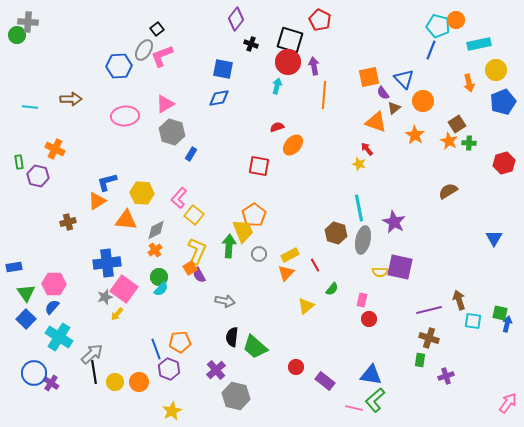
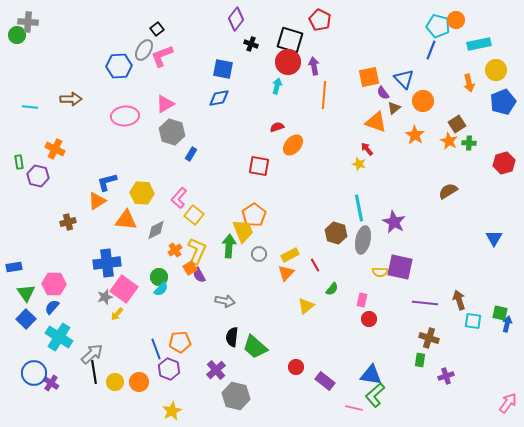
orange cross at (155, 250): moved 20 px right
purple line at (429, 310): moved 4 px left, 7 px up; rotated 20 degrees clockwise
green L-shape at (375, 400): moved 5 px up
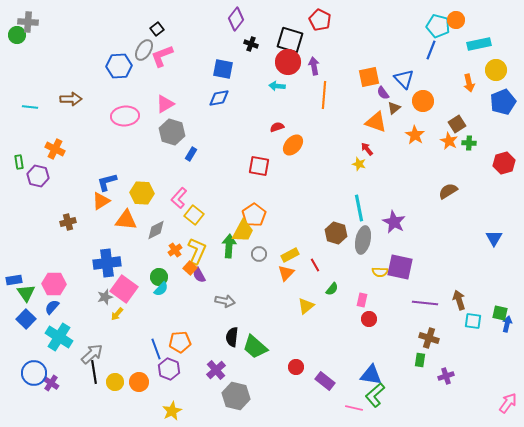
cyan arrow at (277, 86): rotated 98 degrees counterclockwise
orange triangle at (97, 201): moved 4 px right
yellow trapezoid at (243, 231): rotated 50 degrees clockwise
blue rectangle at (14, 267): moved 13 px down
orange square at (190, 268): rotated 16 degrees counterclockwise
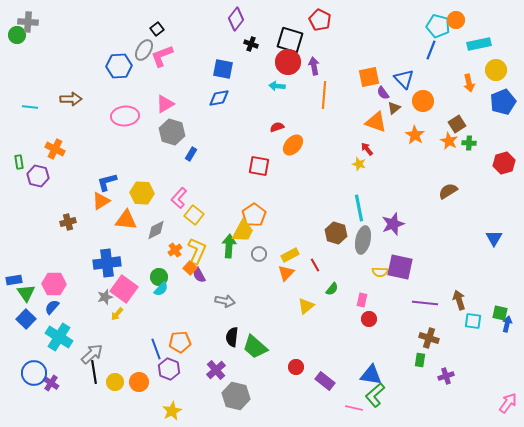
purple star at (394, 222): moved 1 px left, 2 px down; rotated 25 degrees clockwise
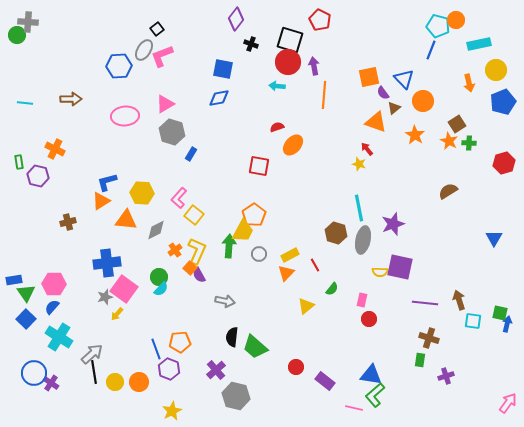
cyan line at (30, 107): moved 5 px left, 4 px up
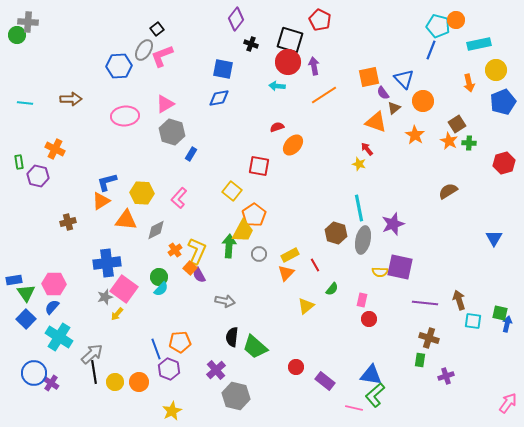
orange line at (324, 95): rotated 52 degrees clockwise
yellow square at (194, 215): moved 38 px right, 24 px up
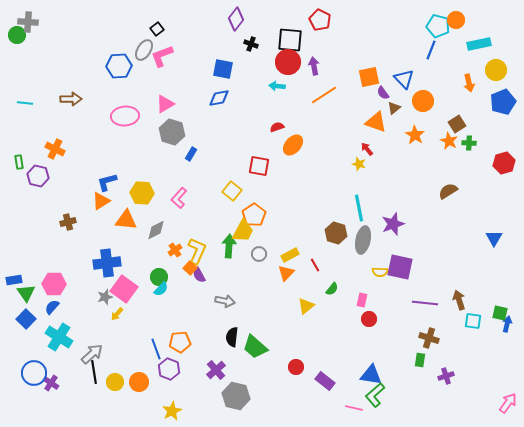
black square at (290, 40): rotated 12 degrees counterclockwise
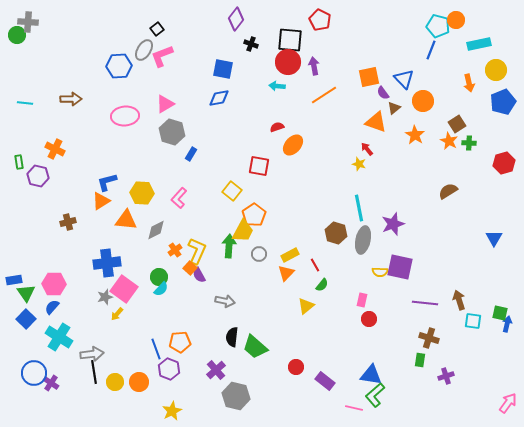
green semicircle at (332, 289): moved 10 px left, 4 px up
gray arrow at (92, 354): rotated 35 degrees clockwise
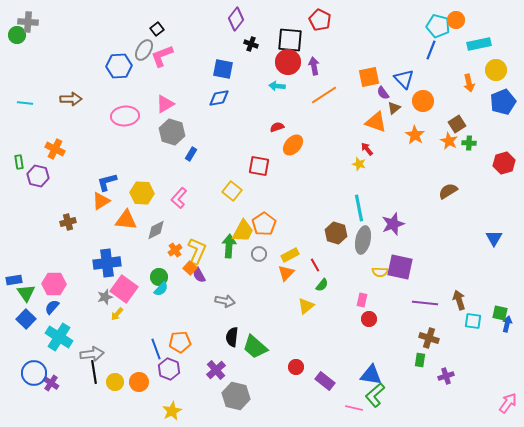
orange pentagon at (254, 215): moved 10 px right, 9 px down
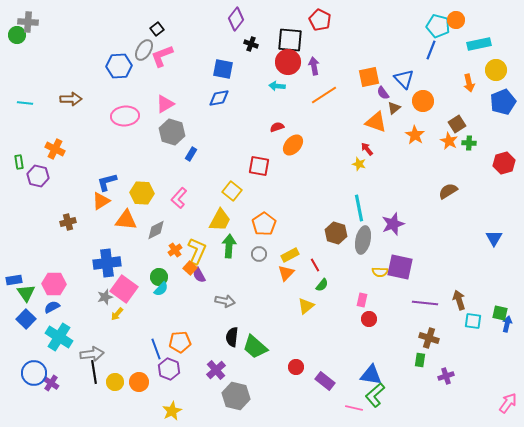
yellow trapezoid at (243, 231): moved 23 px left, 11 px up
blue semicircle at (52, 307): rotated 21 degrees clockwise
